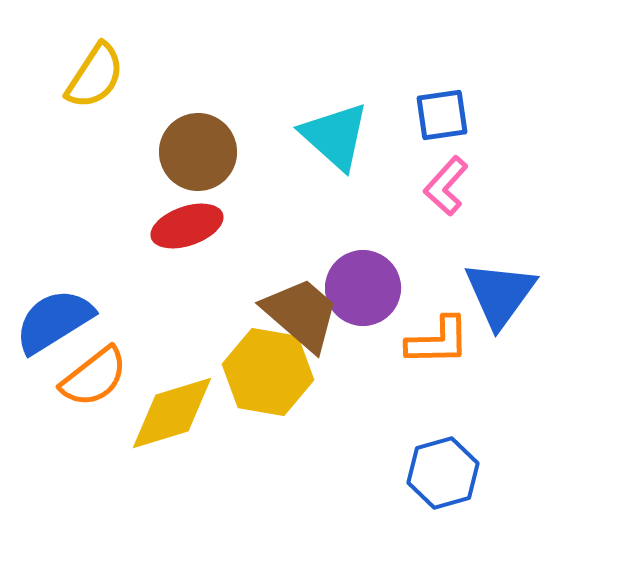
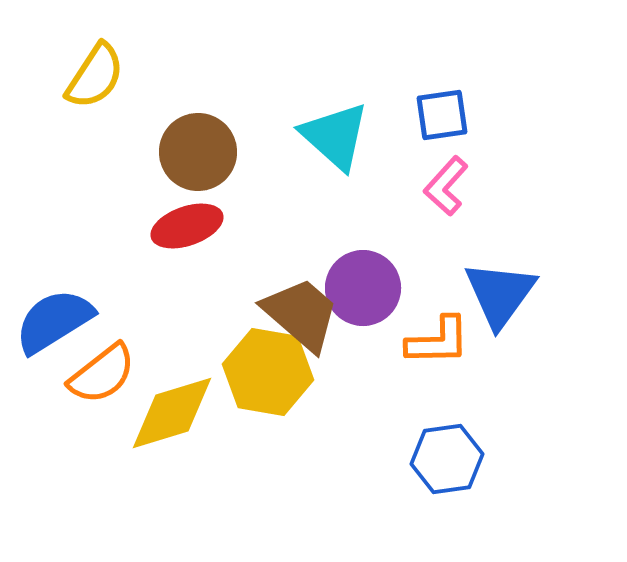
orange semicircle: moved 8 px right, 3 px up
blue hexagon: moved 4 px right, 14 px up; rotated 8 degrees clockwise
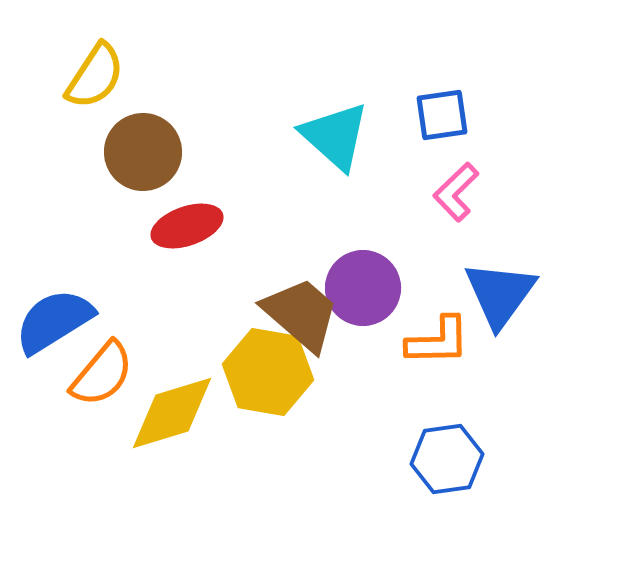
brown circle: moved 55 px left
pink L-shape: moved 10 px right, 6 px down; rotated 4 degrees clockwise
orange semicircle: rotated 12 degrees counterclockwise
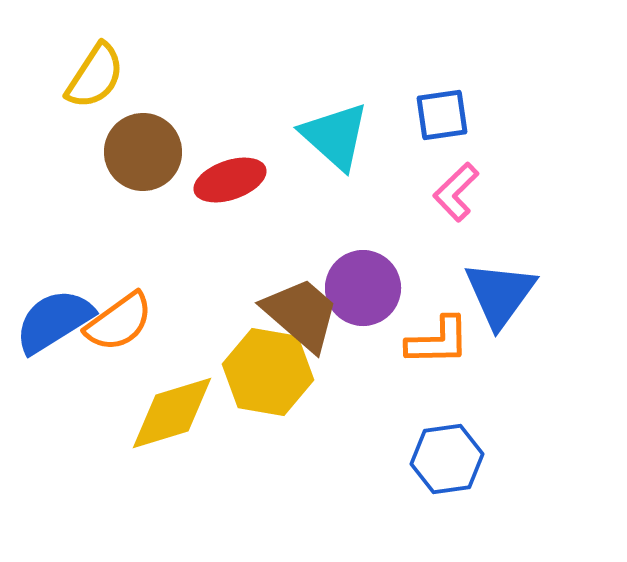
red ellipse: moved 43 px right, 46 px up
orange semicircle: moved 17 px right, 52 px up; rotated 14 degrees clockwise
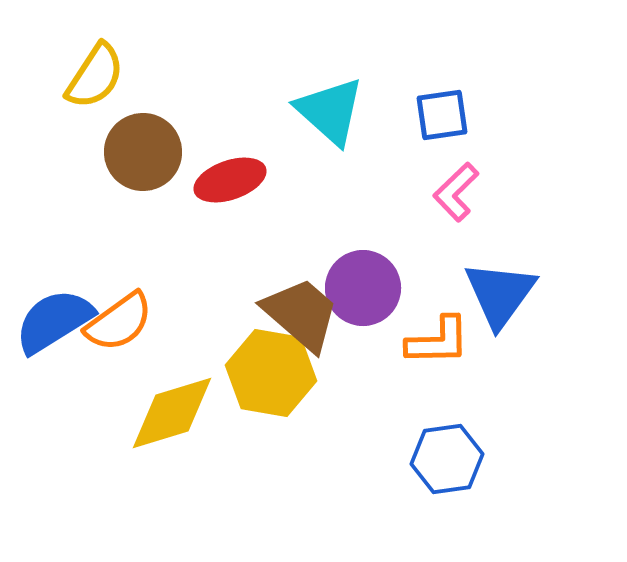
cyan triangle: moved 5 px left, 25 px up
yellow hexagon: moved 3 px right, 1 px down
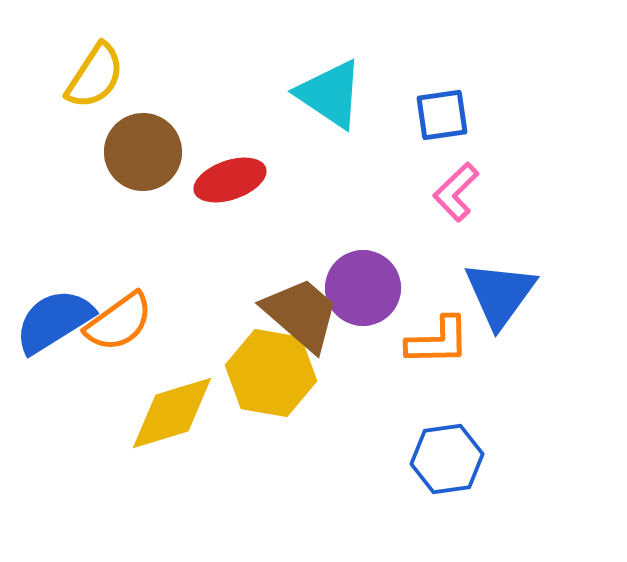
cyan triangle: moved 17 px up; rotated 8 degrees counterclockwise
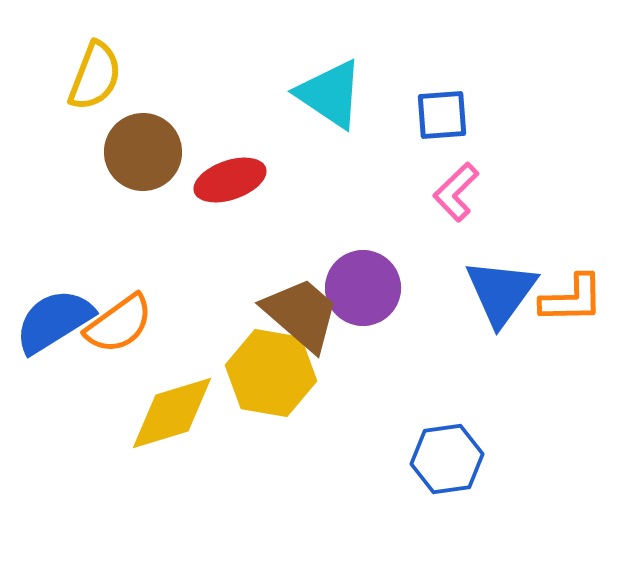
yellow semicircle: rotated 12 degrees counterclockwise
blue square: rotated 4 degrees clockwise
blue triangle: moved 1 px right, 2 px up
orange semicircle: moved 2 px down
orange L-shape: moved 134 px right, 42 px up
